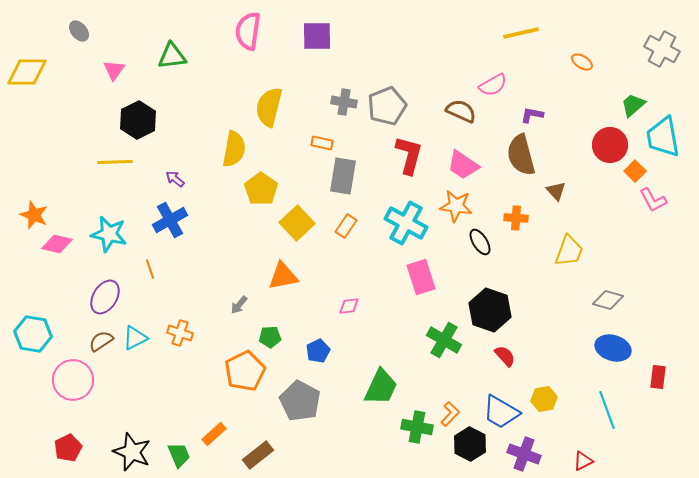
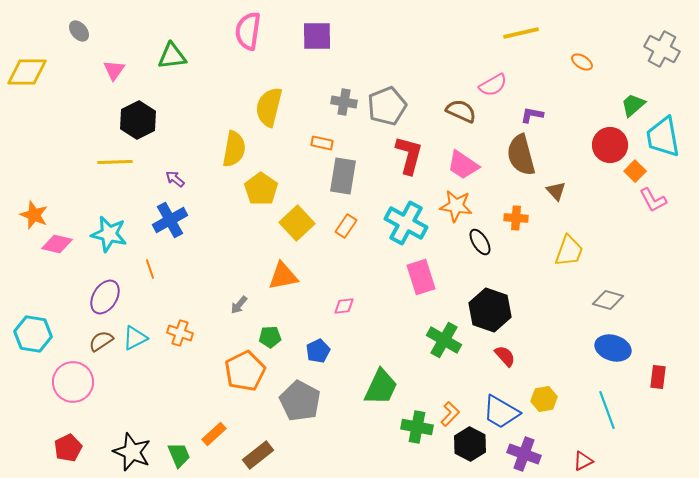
pink diamond at (349, 306): moved 5 px left
pink circle at (73, 380): moved 2 px down
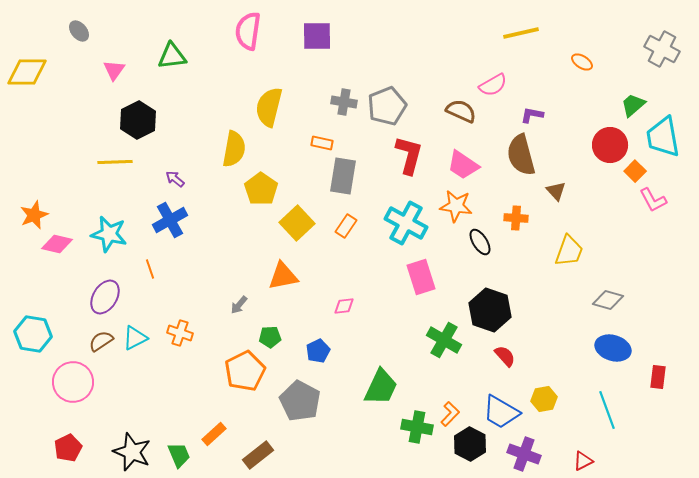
orange star at (34, 215): rotated 28 degrees clockwise
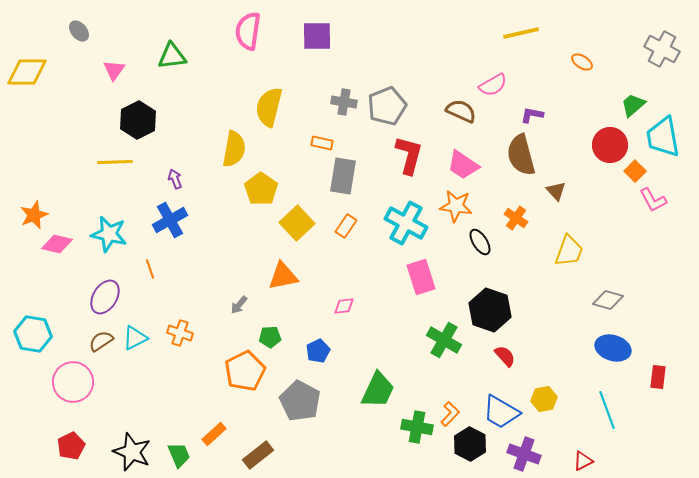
purple arrow at (175, 179): rotated 30 degrees clockwise
orange cross at (516, 218): rotated 30 degrees clockwise
green trapezoid at (381, 387): moved 3 px left, 3 px down
red pentagon at (68, 448): moved 3 px right, 2 px up
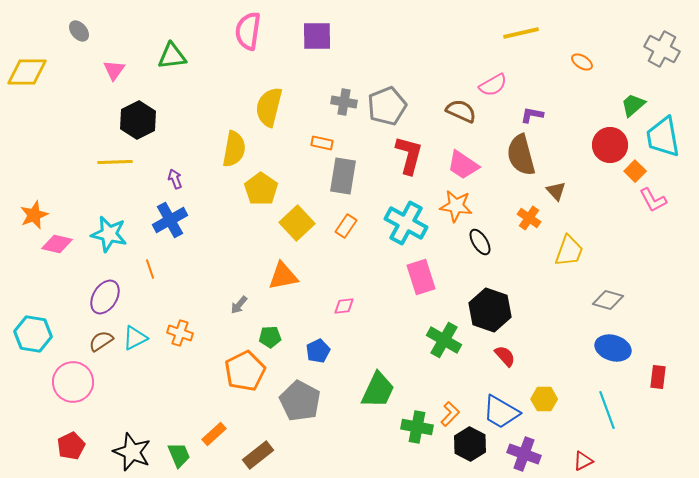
orange cross at (516, 218): moved 13 px right
yellow hexagon at (544, 399): rotated 10 degrees clockwise
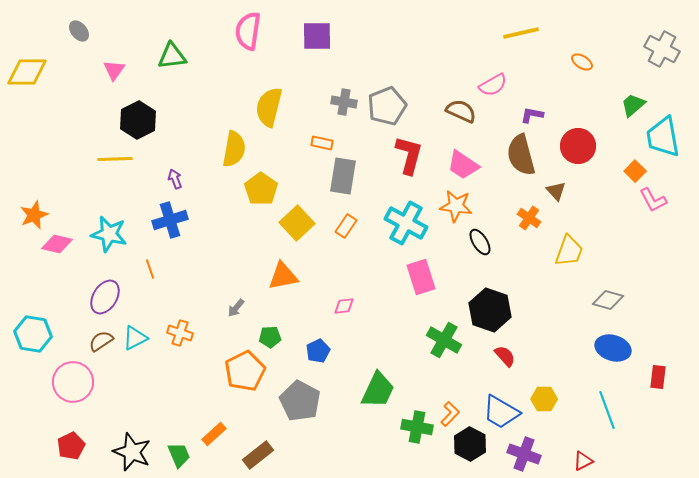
red circle at (610, 145): moved 32 px left, 1 px down
yellow line at (115, 162): moved 3 px up
blue cross at (170, 220): rotated 12 degrees clockwise
gray arrow at (239, 305): moved 3 px left, 3 px down
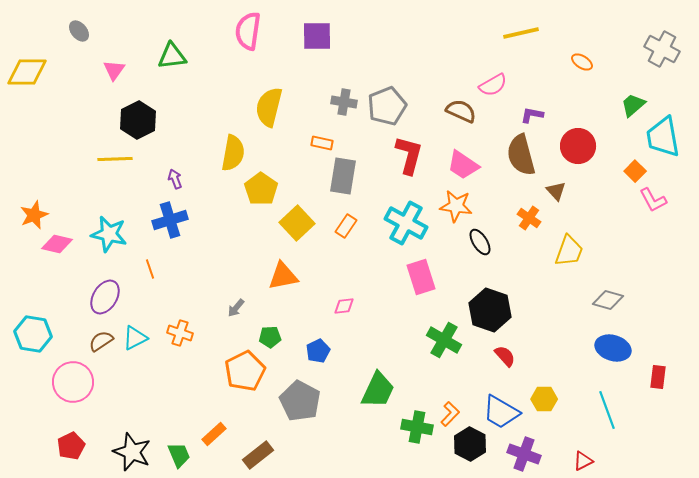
yellow semicircle at (234, 149): moved 1 px left, 4 px down
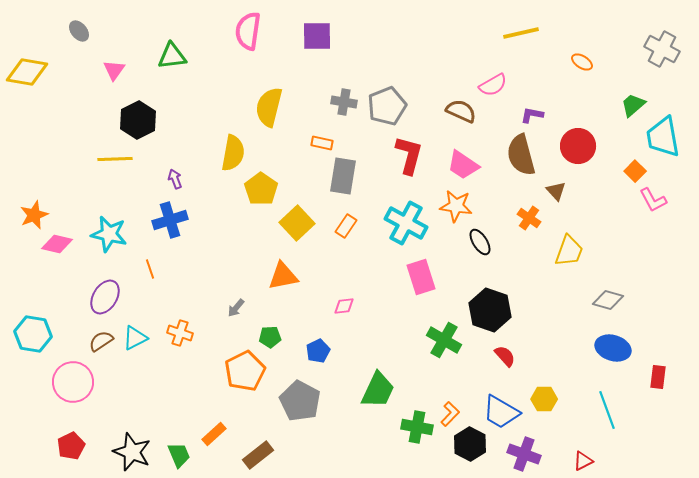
yellow diamond at (27, 72): rotated 9 degrees clockwise
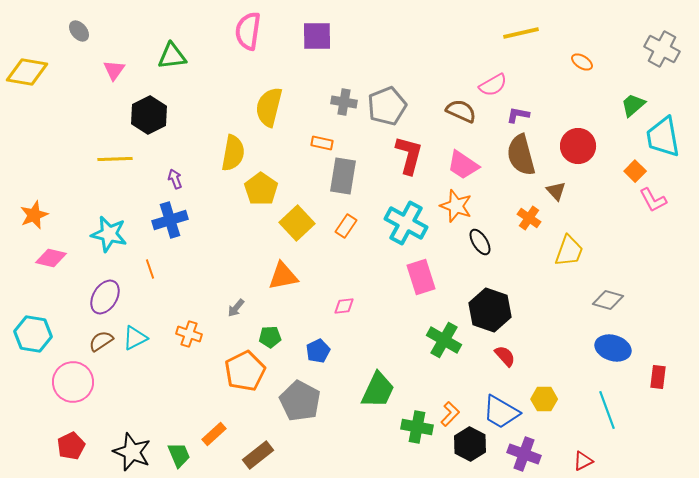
purple L-shape at (532, 115): moved 14 px left
black hexagon at (138, 120): moved 11 px right, 5 px up
orange star at (456, 206): rotated 12 degrees clockwise
pink diamond at (57, 244): moved 6 px left, 14 px down
orange cross at (180, 333): moved 9 px right, 1 px down
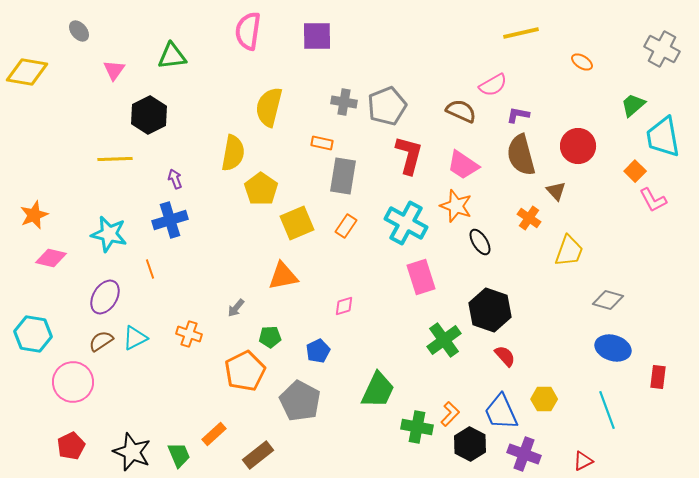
yellow square at (297, 223): rotated 20 degrees clockwise
pink diamond at (344, 306): rotated 10 degrees counterclockwise
green cross at (444, 340): rotated 24 degrees clockwise
blue trapezoid at (501, 412): rotated 36 degrees clockwise
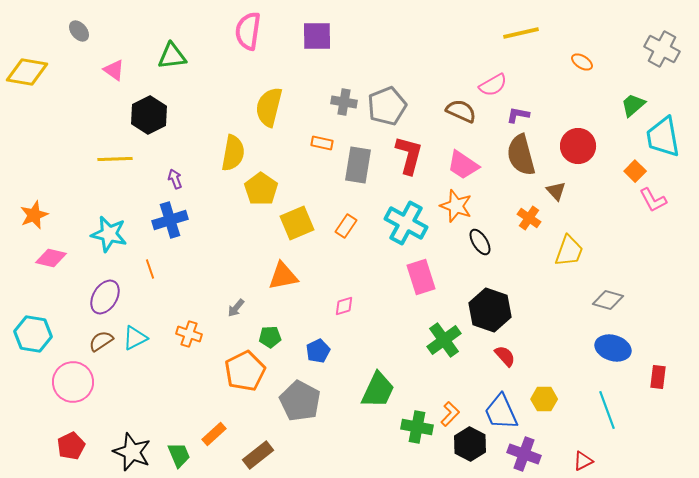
pink triangle at (114, 70): rotated 30 degrees counterclockwise
gray rectangle at (343, 176): moved 15 px right, 11 px up
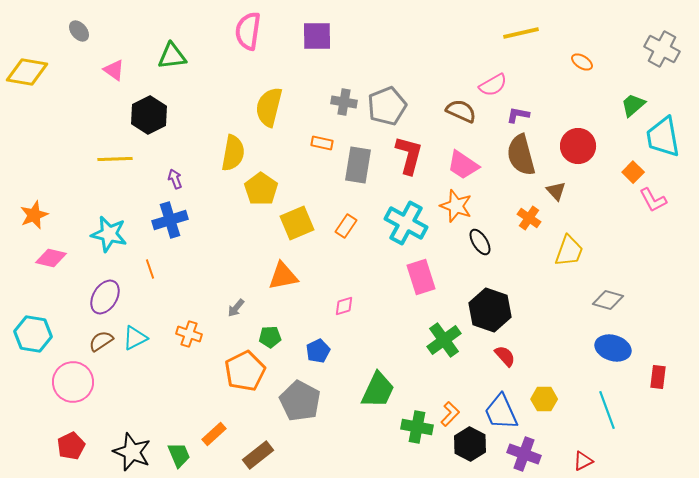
orange square at (635, 171): moved 2 px left, 1 px down
